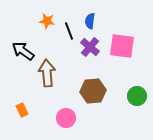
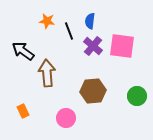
purple cross: moved 3 px right, 1 px up
orange rectangle: moved 1 px right, 1 px down
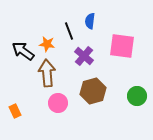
orange star: moved 23 px down
purple cross: moved 9 px left, 10 px down
brown hexagon: rotated 10 degrees counterclockwise
orange rectangle: moved 8 px left
pink circle: moved 8 px left, 15 px up
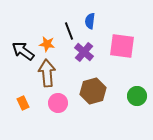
purple cross: moved 4 px up
orange rectangle: moved 8 px right, 8 px up
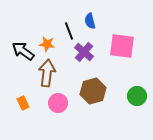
blue semicircle: rotated 21 degrees counterclockwise
brown arrow: rotated 12 degrees clockwise
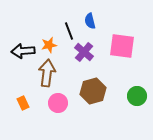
orange star: moved 2 px right, 1 px down; rotated 21 degrees counterclockwise
black arrow: rotated 40 degrees counterclockwise
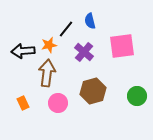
black line: moved 3 px left, 2 px up; rotated 60 degrees clockwise
pink square: rotated 16 degrees counterclockwise
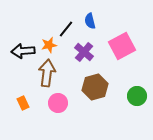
pink square: rotated 20 degrees counterclockwise
brown hexagon: moved 2 px right, 4 px up
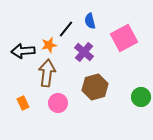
pink square: moved 2 px right, 8 px up
green circle: moved 4 px right, 1 px down
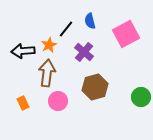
pink square: moved 2 px right, 4 px up
orange star: rotated 14 degrees counterclockwise
pink circle: moved 2 px up
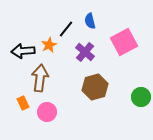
pink square: moved 2 px left, 8 px down
purple cross: moved 1 px right
brown arrow: moved 7 px left, 5 px down
pink circle: moved 11 px left, 11 px down
